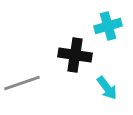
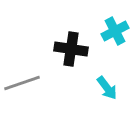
cyan cross: moved 7 px right, 5 px down; rotated 12 degrees counterclockwise
black cross: moved 4 px left, 6 px up
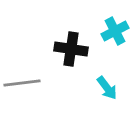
gray line: rotated 12 degrees clockwise
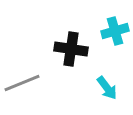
cyan cross: rotated 12 degrees clockwise
gray line: rotated 15 degrees counterclockwise
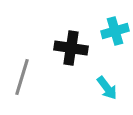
black cross: moved 1 px up
gray line: moved 6 px up; rotated 51 degrees counterclockwise
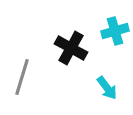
black cross: rotated 20 degrees clockwise
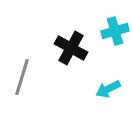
cyan arrow: moved 1 px right, 1 px down; rotated 100 degrees clockwise
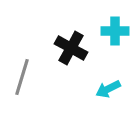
cyan cross: rotated 16 degrees clockwise
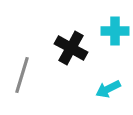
gray line: moved 2 px up
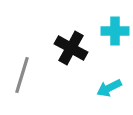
cyan arrow: moved 1 px right, 1 px up
